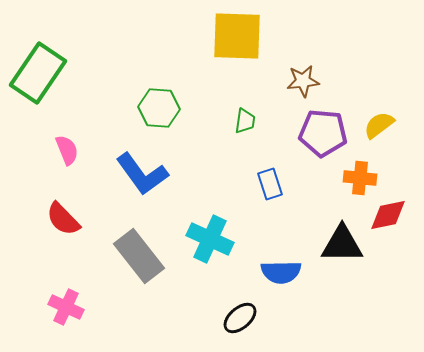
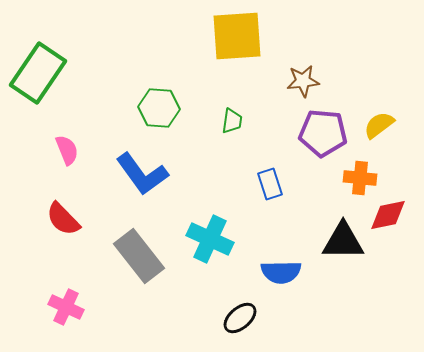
yellow square: rotated 6 degrees counterclockwise
green trapezoid: moved 13 px left
black triangle: moved 1 px right, 3 px up
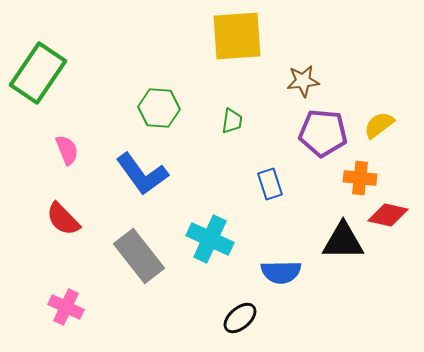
red diamond: rotated 24 degrees clockwise
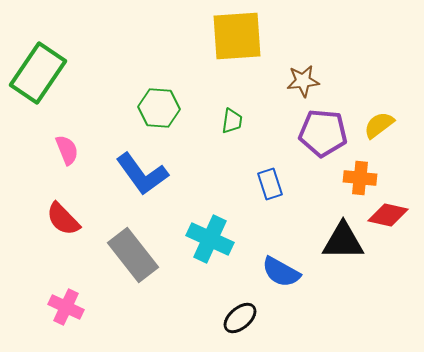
gray rectangle: moved 6 px left, 1 px up
blue semicircle: rotated 30 degrees clockwise
